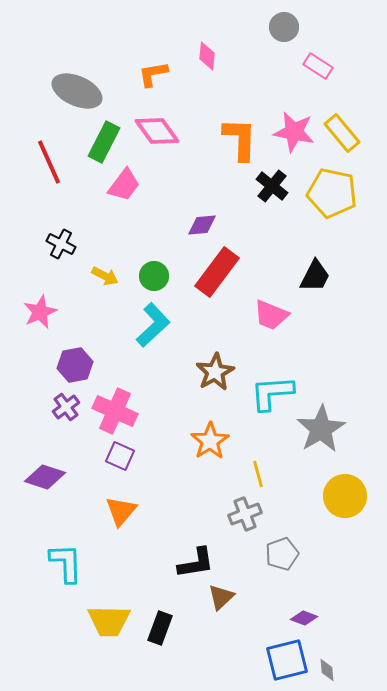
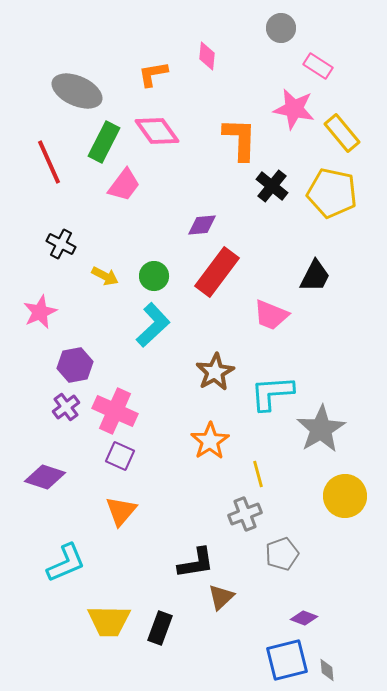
gray circle at (284, 27): moved 3 px left, 1 px down
pink star at (294, 132): moved 23 px up
cyan L-shape at (66, 563): rotated 69 degrees clockwise
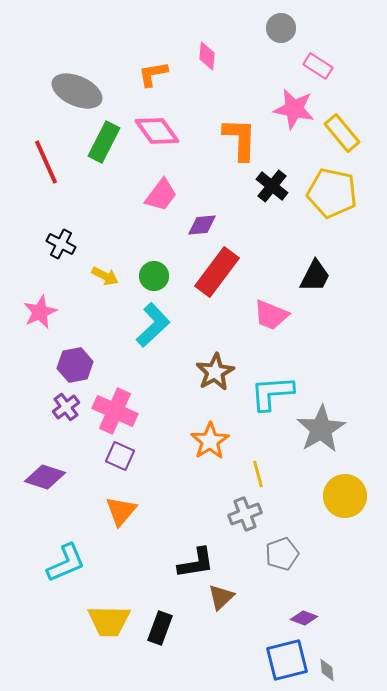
red line at (49, 162): moved 3 px left
pink trapezoid at (124, 185): moved 37 px right, 10 px down
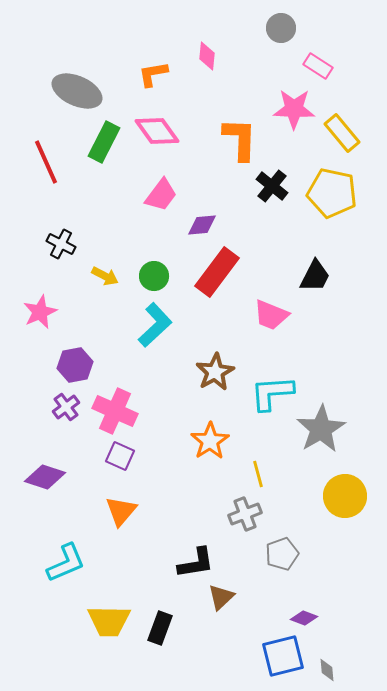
pink star at (294, 109): rotated 9 degrees counterclockwise
cyan L-shape at (153, 325): moved 2 px right
blue square at (287, 660): moved 4 px left, 4 px up
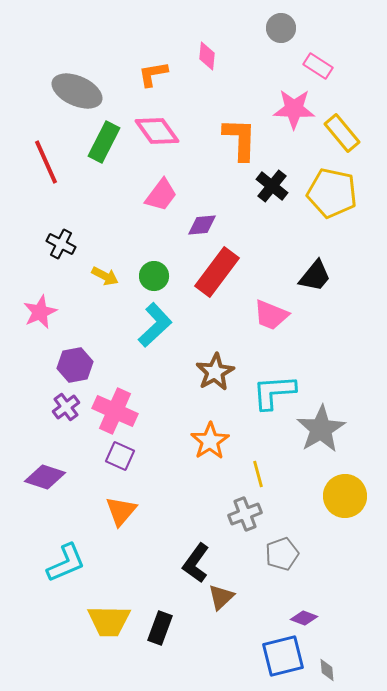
black trapezoid at (315, 276): rotated 12 degrees clockwise
cyan L-shape at (272, 393): moved 2 px right, 1 px up
black L-shape at (196, 563): rotated 135 degrees clockwise
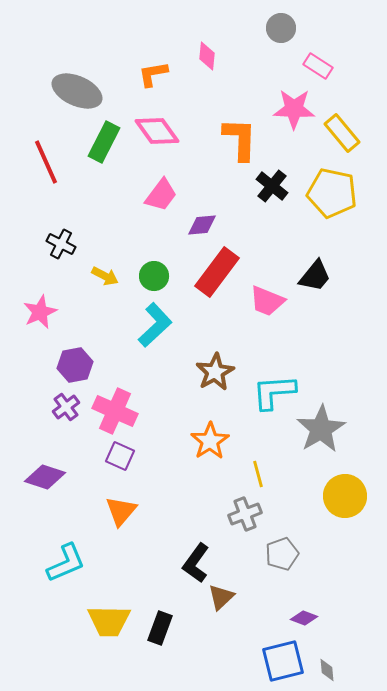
pink trapezoid at (271, 315): moved 4 px left, 14 px up
blue square at (283, 656): moved 5 px down
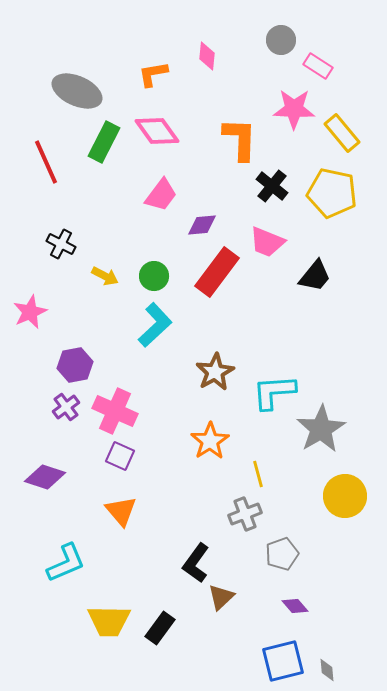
gray circle at (281, 28): moved 12 px down
pink trapezoid at (267, 301): moved 59 px up
pink star at (40, 312): moved 10 px left
orange triangle at (121, 511): rotated 20 degrees counterclockwise
purple diamond at (304, 618): moved 9 px left, 12 px up; rotated 28 degrees clockwise
black rectangle at (160, 628): rotated 16 degrees clockwise
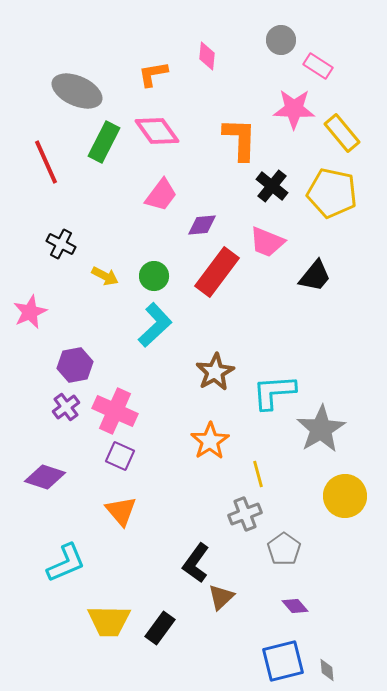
gray pentagon at (282, 554): moved 2 px right, 5 px up; rotated 16 degrees counterclockwise
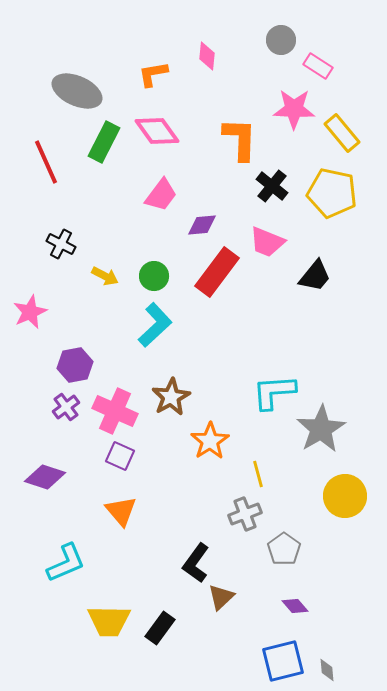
brown star at (215, 372): moved 44 px left, 25 px down
